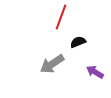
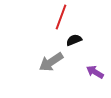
black semicircle: moved 4 px left, 2 px up
gray arrow: moved 1 px left, 2 px up
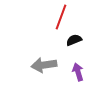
gray arrow: moved 7 px left, 3 px down; rotated 25 degrees clockwise
purple arrow: moved 17 px left; rotated 42 degrees clockwise
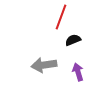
black semicircle: moved 1 px left
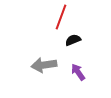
purple arrow: rotated 18 degrees counterclockwise
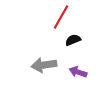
red line: rotated 10 degrees clockwise
purple arrow: rotated 36 degrees counterclockwise
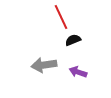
red line: rotated 55 degrees counterclockwise
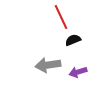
gray arrow: moved 4 px right
purple arrow: rotated 36 degrees counterclockwise
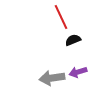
gray arrow: moved 4 px right, 13 px down
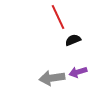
red line: moved 3 px left
